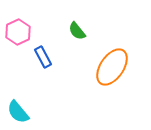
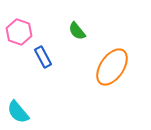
pink hexagon: moved 1 px right; rotated 15 degrees counterclockwise
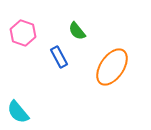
pink hexagon: moved 4 px right, 1 px down
blue rectangle: moved 16 px right
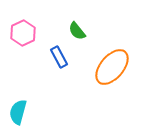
pink hexagon: rotated 15 degrees clockwise
orange ellipse: rotated 6 degrees clockwise
cyan semicircle: rotated 55 degrees clockwise
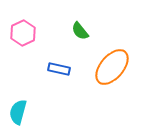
green semicircle: moved 3 px right
blue rectangle: moved 12 px down; rotated 50 degrees counterclockwise
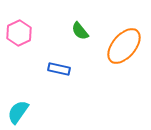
pink hexagon: moved 4 px left
orange ellipse: moved 12 px right, 21 px up
cyan semicircle: rotated 20 degrees clockwise
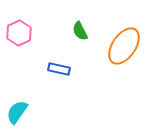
green semicircle: rotated 12 degrees clockwise
orange ellipse: rotated 6 degrees counterclockwise
cyan semicircle: moved 1 px left
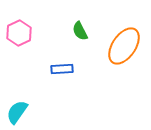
blue rectangle: moved 3 px right; rotated 15 degrees counterclockwise
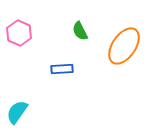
pink hexagon: rotated 10 degrees counterclockwise
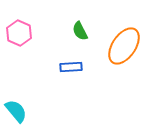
blue rectangle: moved 9 px right, 2 px up
cyan semicircle: moved 1 px left, 1 px up; rotated 105 degrees clockwise
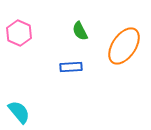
cyan semicircle: moved 3 px right, 1 px down
